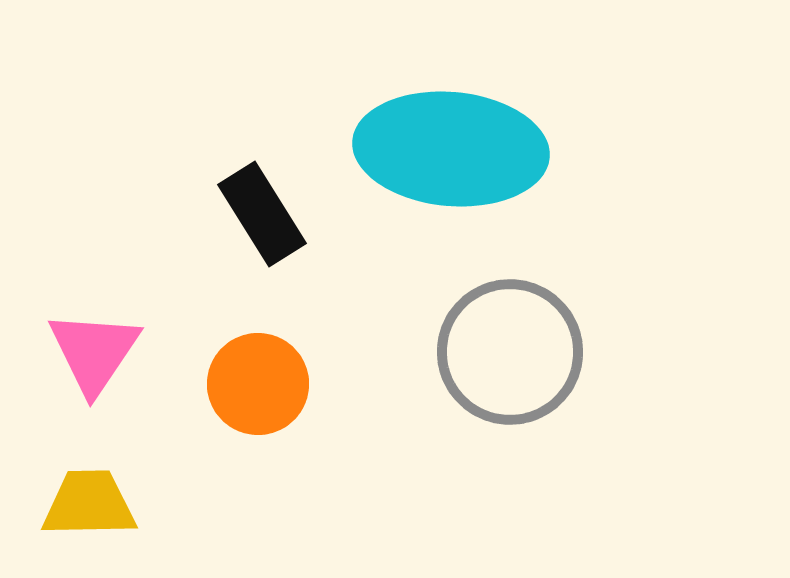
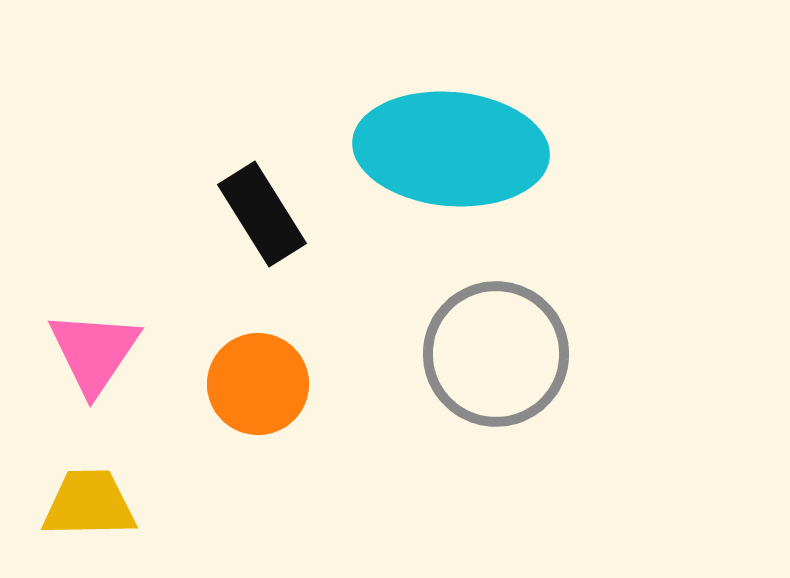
gray circle: moved 14 px left, 2 px down
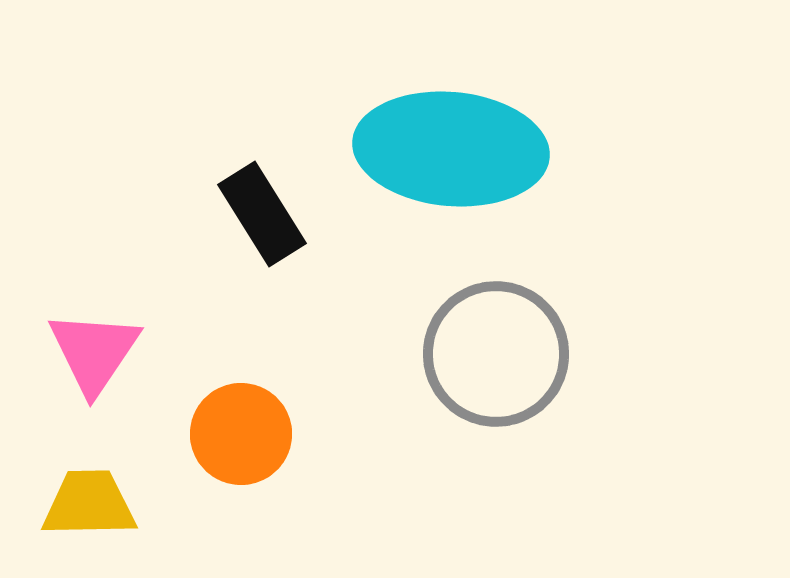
orange circle: moved 17 px left, 50 px down
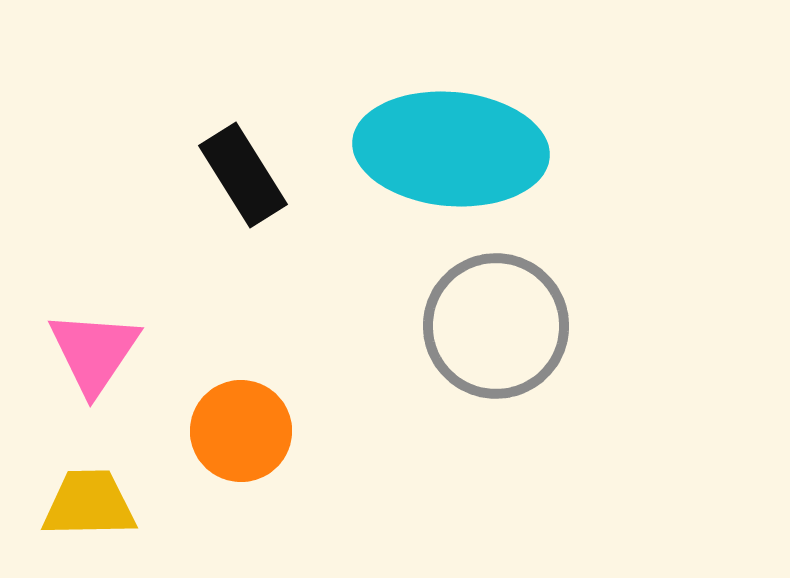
black rectangle: moved 19 px left, 39 px up
gray circle: moved 28 px up
orange circle: moved 3 px up
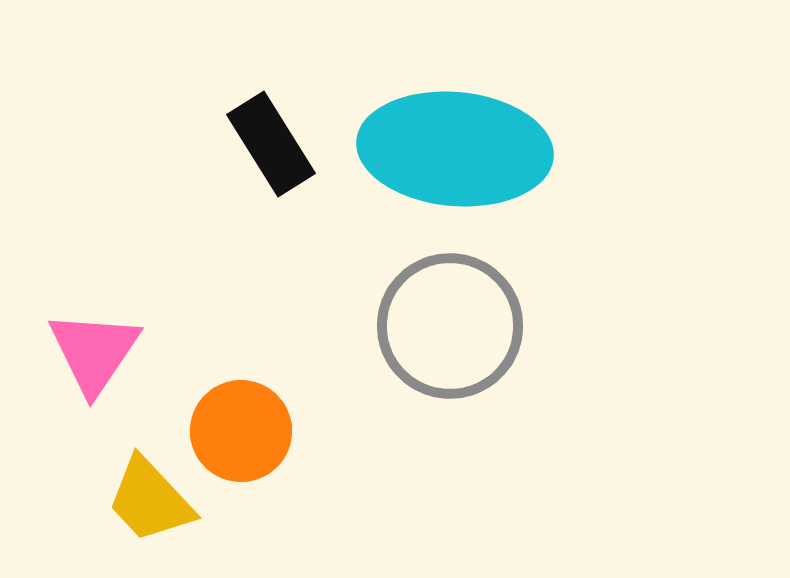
cyan ellipse: moved 4 px right
black rectangle: moved 28 px right, 31 px up
gray circle: moved 46 px left
yellow trapezoid: moved 61 px right, 4 px up; rotated 132 degrees counterclockwise
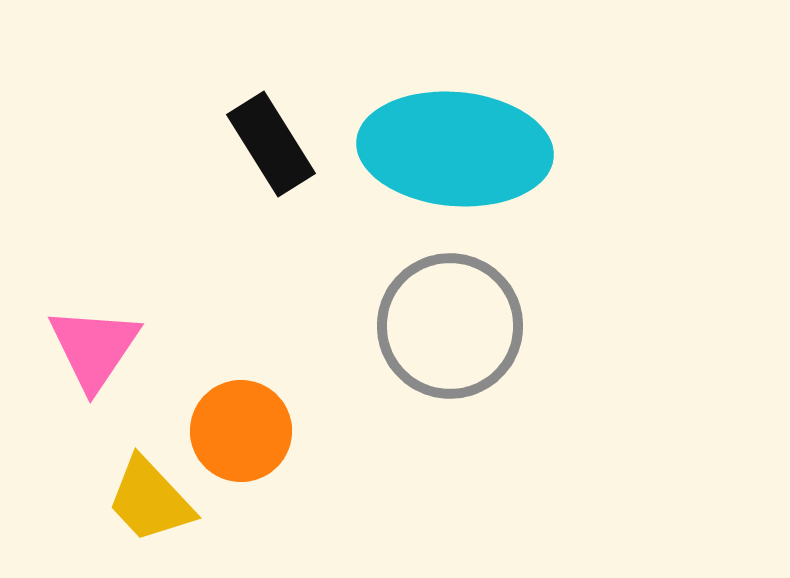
pink triangle: moved 4 px up
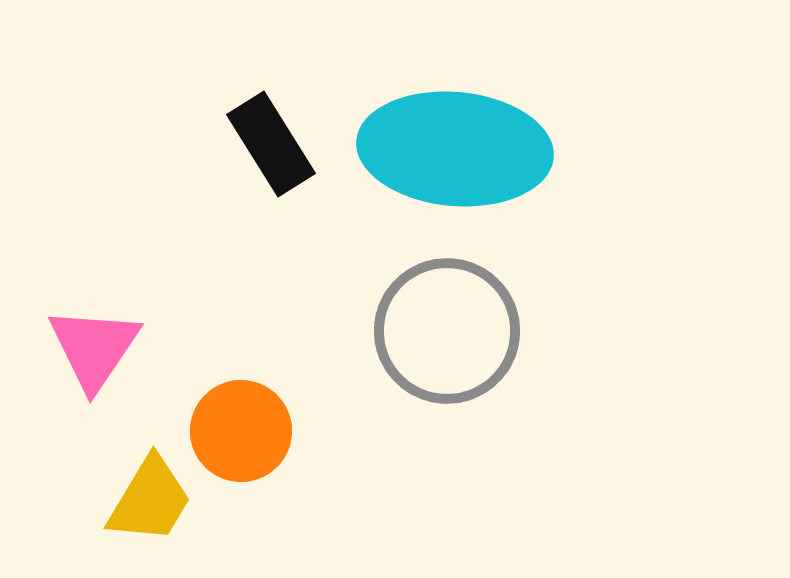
gray circle: moved 3 px left, 5 px down
yellow trapezoid: rotated 106 degrees counterclockwise
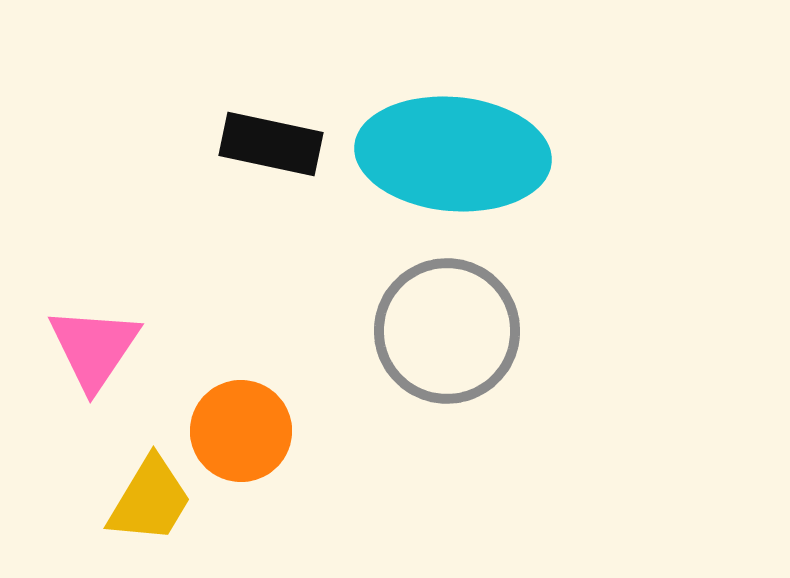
black rectangle: rotated 46 degrees counterclockwise
cyan ellipse: moved 2 px left, 5 px down
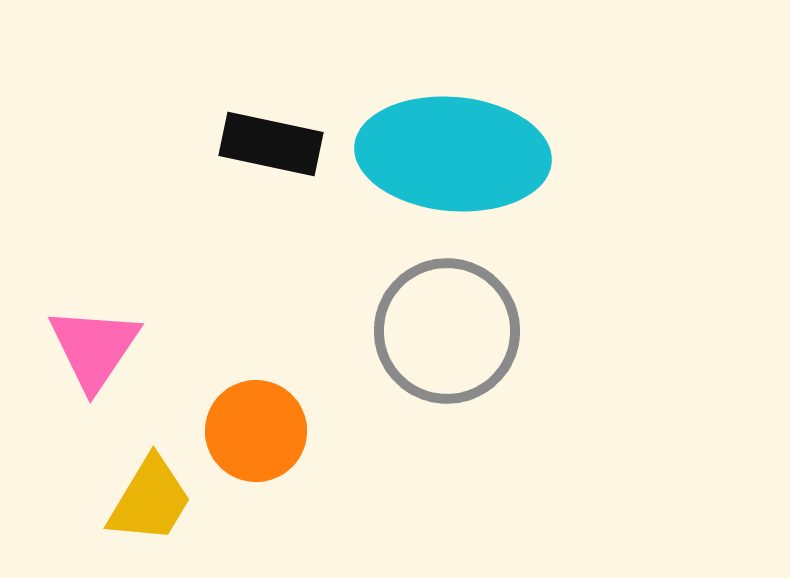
orange circle: moved 15 px right
